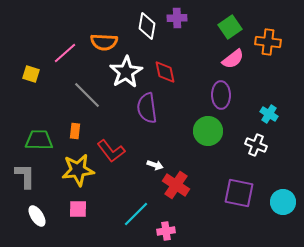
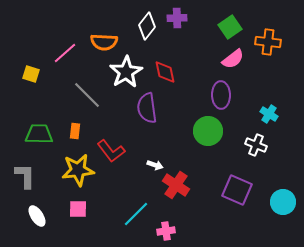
white diamond: rotated 28 degrees clockwise
green trapezoid: moved 6 px up
purple square: moved 2 px left, 3 px up; rotated 12 degrees clockwise
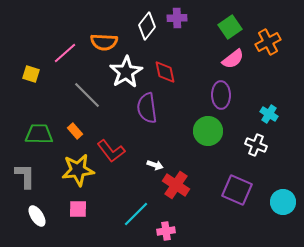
orange cross: rotated 35 degrees counterclockwise
orange rectangle: rotated 49 degrees counterclockwise
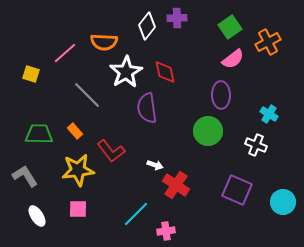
gray L-shape: rotated 32 degrees counterclockwise
